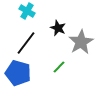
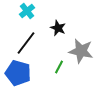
cyan cross: rotated 21 degrees clockwise
gray star: moved 9 px down; rotated 30 degrees counterclockwise
green line: rotated 16 degrees counterclockwise
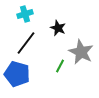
cyan cross: moved 2 px left, 3 px down; rotated 21 degrees clockwise
gray star: moved 1 px down; rotated 15 degrees clockwise
green line: moved 1 px right, 1 px up
blue pentagon: moved 1 px left, 1 px down
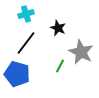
cyan cross: moved 1 px right
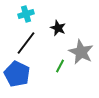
blue pentagon: rotated 10 degrees clockwise
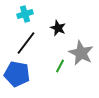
cyan cross: moved 1 px left
gray star: moved 1 px down
blue pentagon: rotated 15 degrees counterclockwise
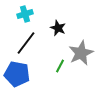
gray star: rotated 20 degrees clockwise
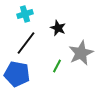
green line: moved 3 px left
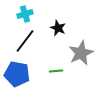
black line: moved 1 px left, 2 px up
green line: moved 1 px left, 5 px down; rotated 56 degrees clockwise
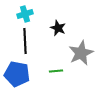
black line: rotated 40 degrees counterclockwise
